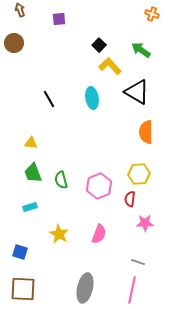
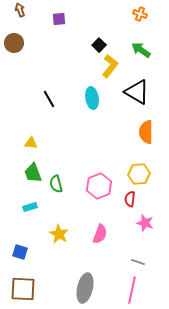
orange cross: moved 12 px left
yellow L-shape: rotated 80 degrees clockwise
green semicircle: moved 5 px left, 4 px down
pink star: rotated 18 degrees clockwise
pink semicircle: moved 1 px right
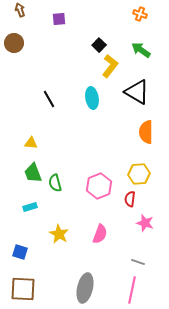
green semicircle: moved 1 px left, 1 px up
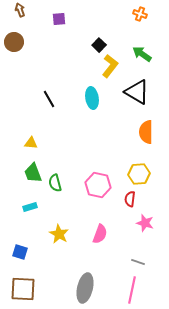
brown circle: moved 1 px up
green arrow: moved 1 px right, 4 px down
pink hexagon: moved 1 px left, 1 px up; rotated 25 degrees counterclockwise
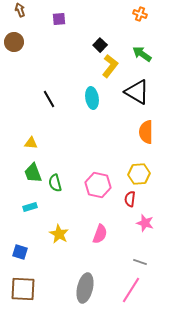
black square: moved 1 px right
gray line: moved 2 px right
pink line: moved 1 px left; rotated 20 degrees clockwise
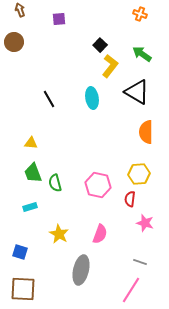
gray ellipse: moved 4 px left, 18 px up
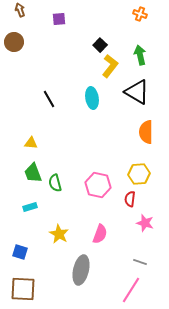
green arrow: moved 2 px left, 1 px down; rotated 42 degrees clockwise
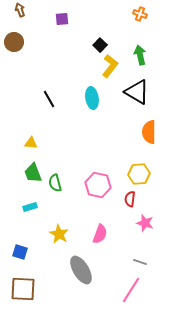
purple square: moved 3 px right
orange semicircle: moved 3 px right
gray ellipse: rotated 44 degrees counterclockwise
